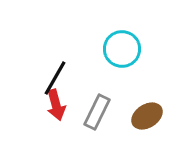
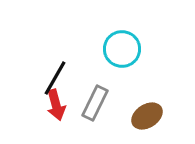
gray rectangle: moved 2 px left, 9 px up
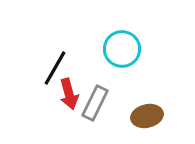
black line: moved 10 px up
red arrow: moved 13 px right, 11 px up
brown ellipse: rotated 20 degrees clockwise
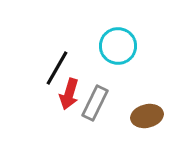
cyan circle: moved 4 px left, 3 px up
black line: moved 2 px right
red arrow: rotated 32 degrees clockwise
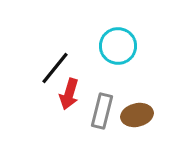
black line: moved 2 px left; rotated 9 degrees clockwise
gray rectangle: moved 7 px right, 8 px down; rotated 12 degrees counterclockwise
brown ellipse: moved 10 px left, 1 px up
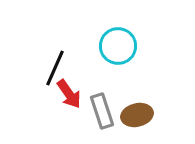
black line: rotated 15 degrees counterclockwise
red arrow: rotated 52 degrees counterclockwise
gray rectangle: rotated 32 degrees counterclockwise
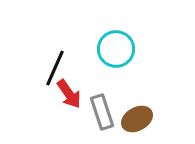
cyan circle: moved 2 px left, 3 px down
gray rectangle: moved 1 px down
brown ellipse: moved 4 px down; rotated 16 degrees counterclockwise
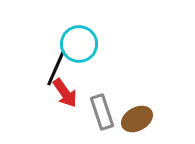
cyan circle: moved 37 px left, 5 px up
black line: moved 1 px right
red arrow: moved 4 px left, 1 px up
